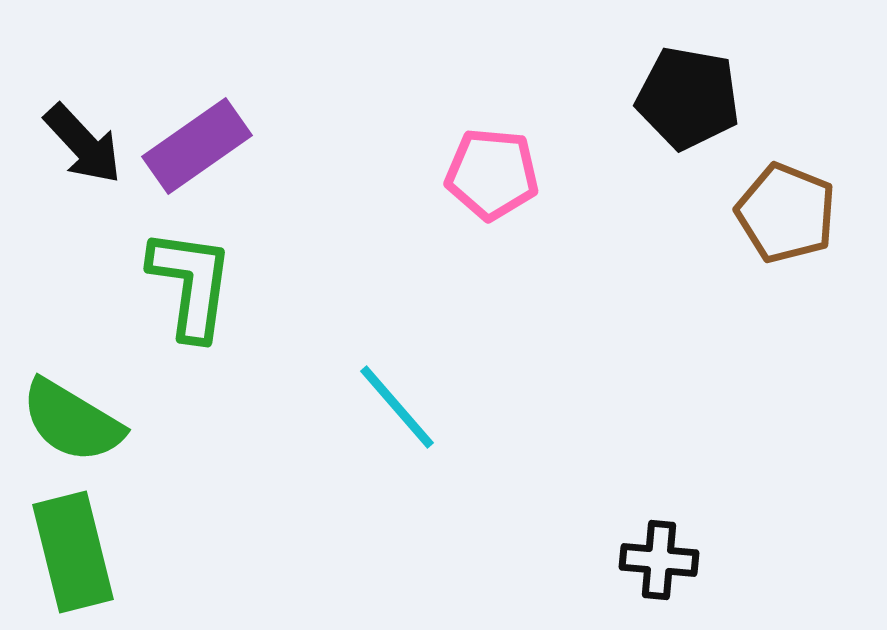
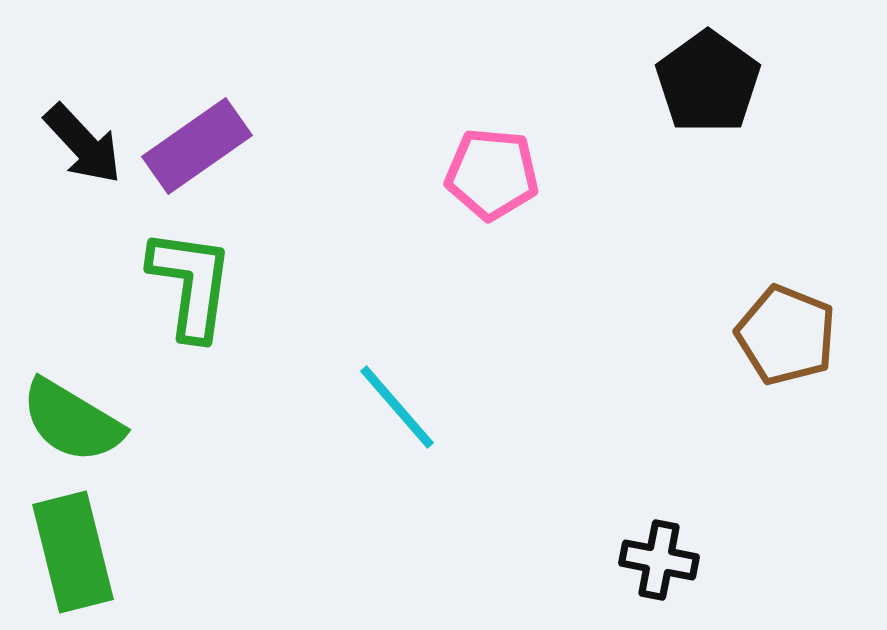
black pentagon: moved 20 px right, 16 px up; rotated 26 degrees clockwise
brown pentagon: moved 122 px down
black cross: rotated 6 degrees clockwise
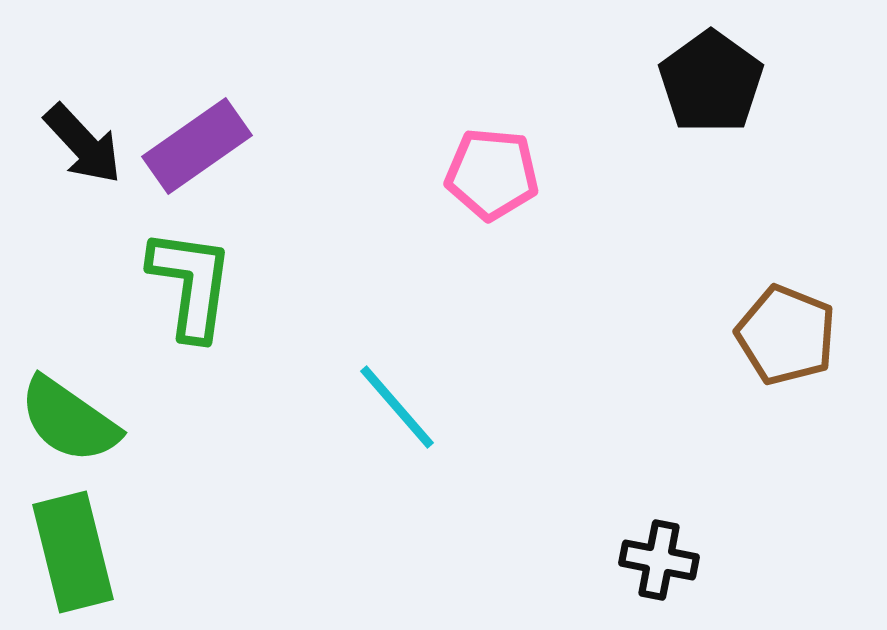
black pentagon: moved 3 px right
green semicircle: moved 3 px left, 1 px up; rotated 4 degrees clockwise
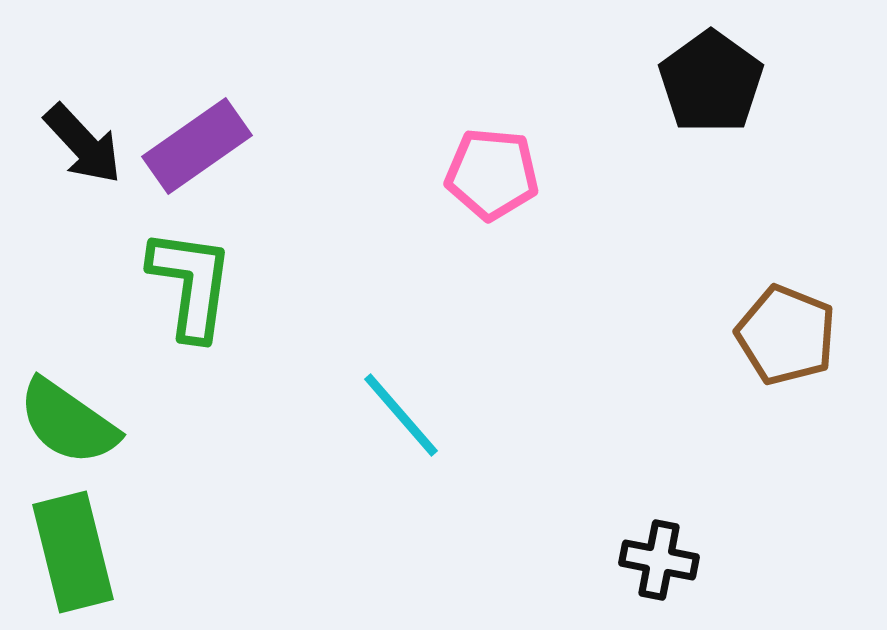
cyan line: moved 4 px right, 8 px down
green semicircle: moved 1 px left, 2 px down
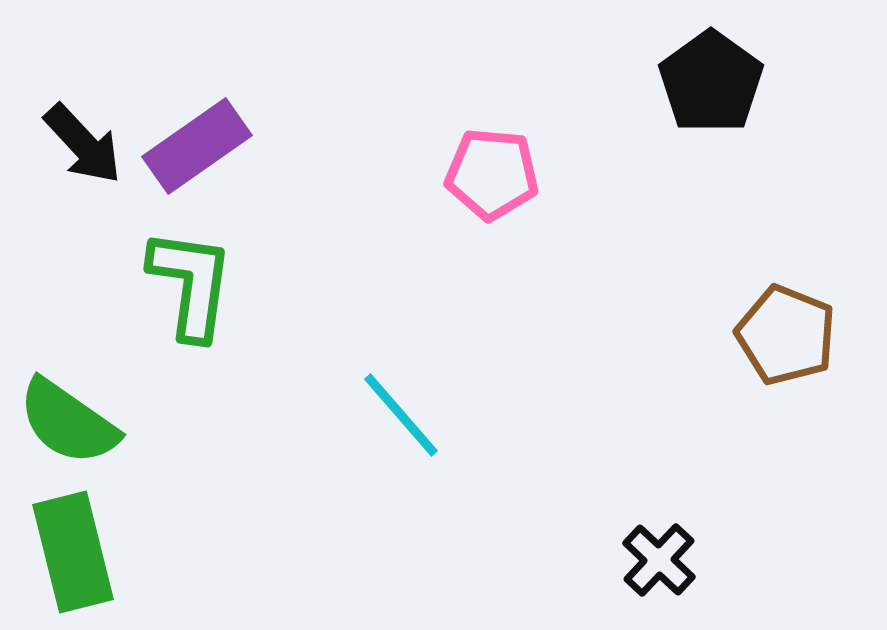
black cross: rotated 32 degrees clockwise
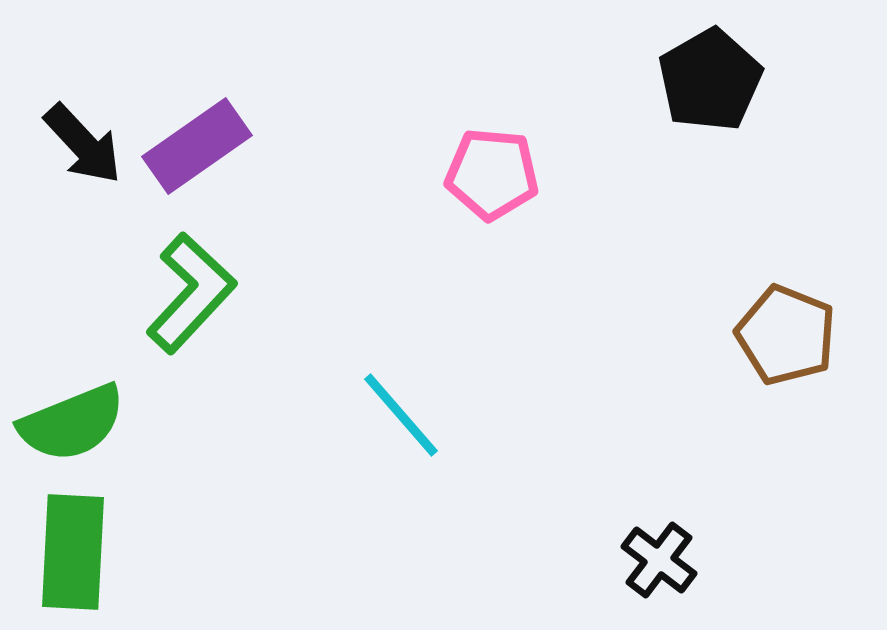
black pentagon: moved 1 px left, 2 px up; rotated 6 degrees clockwise
green L-shape: moved 9 px down; rotated 35 degrees clockwise
green semicircle: moved 4 px right, 1 px down; rotated 57 degrees counterclockwise
green rectangle: rotated 17 degrees clockwise
black cross: rotated 6 degrees counterclockwise
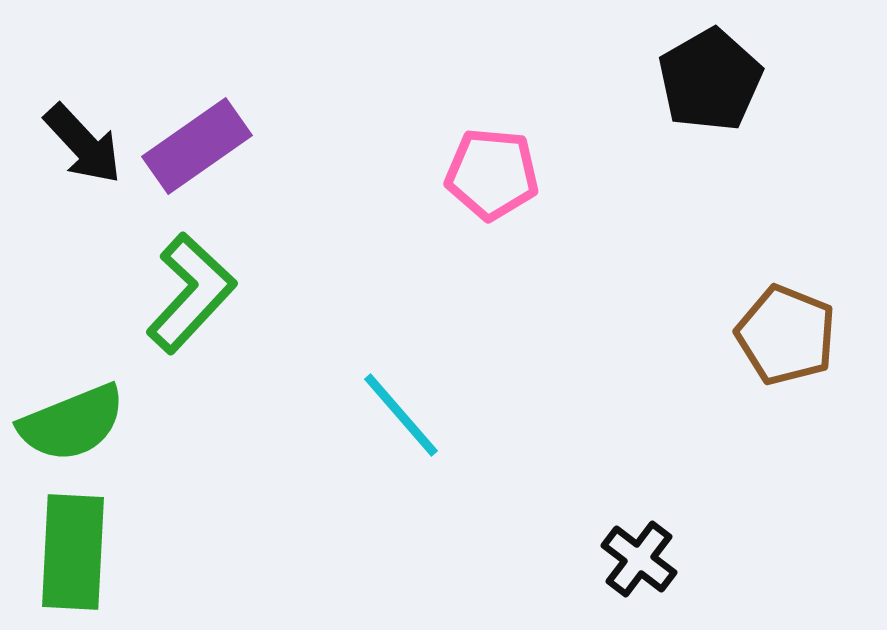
black cross: moved 20 px left, 1 px up
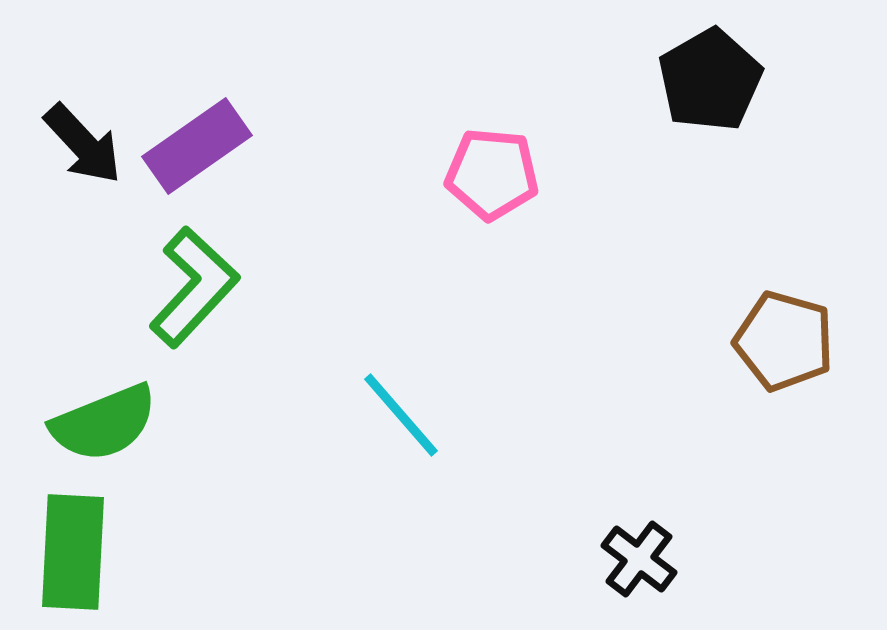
green L-shape: moved 3 px right, 6 px up
brown pentagon: moved 2 px left, 6 px down; rotated 6 degrees counterclockwise
green semicircle: moved 32 px right
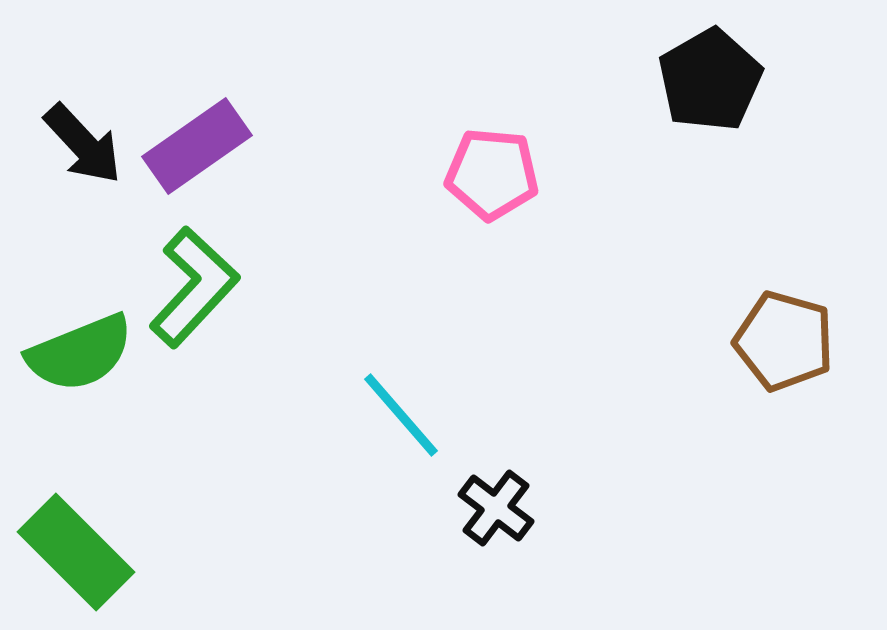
green semicircle: moved 24 px left, 70 px up
green rectangle: moved 3 px right; rotated 48 degrees counterclockwise
black cross: moved 143 px left, 51 px up
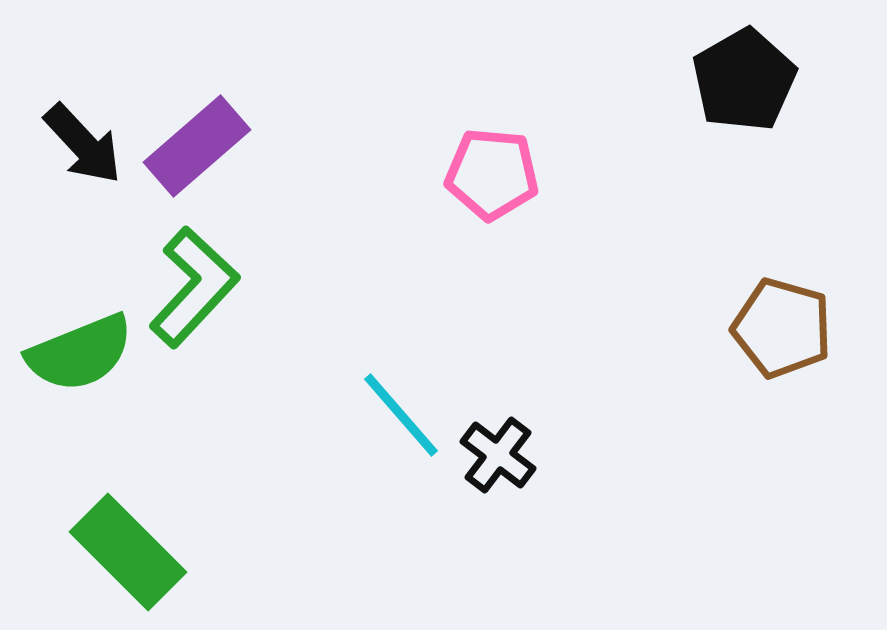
black pentagon: moved 34 px right
purple rectangle: rotated 6 degrees counterclockwise
brown pentagon: moved 2 px left, 13 px up
black cross: moved 2 px right, 53 px up
green rectangle: moved 52 px right
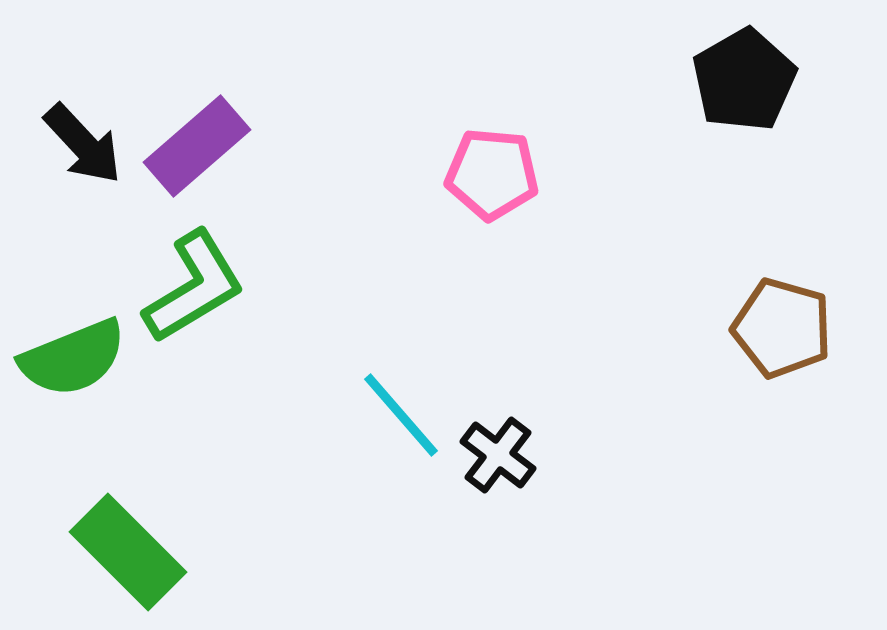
green L-shape: rotated 16 degrees clockwise
green semicircle: moved 7 px left, 5 px down
